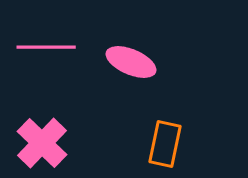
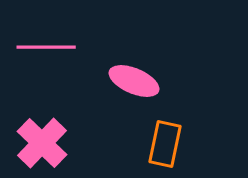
pink ellipse: moved 3 px right, 19 px down
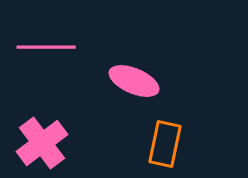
pink cross: rotated 9 degrees clockwise
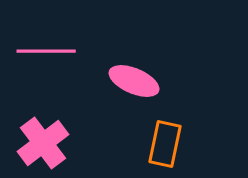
pink line: moved 4 px down
pink cross: moved 1 px right
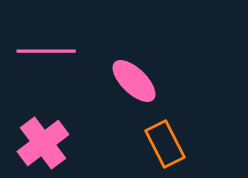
pink ellipse: rotated 21 degrees clockwise
orange rectangle: rotated 39 degrees counterclockwise
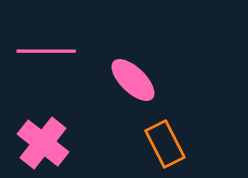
pink ellipse: moved 1 px left, 1 px up
pink cross: rotated 15 degrees counterclockwise
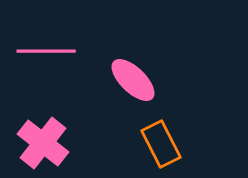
orange rectangle: moved 4 px left
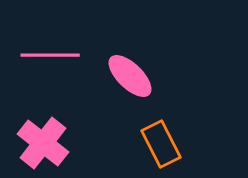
pink line: moved 4 px right, 4 px down
pink ellipse: moved 3 px left, 4 px up
